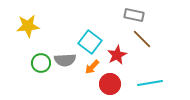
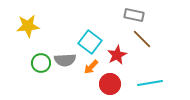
orange arrow: moved 1 px left
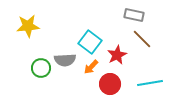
green circle: moved 5 px down
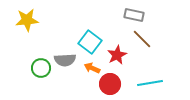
yellow star: moved 1 px left, 6 px up
orange arrow: moved 1 px right, 1 px down; rotated 70 degrees clockwise
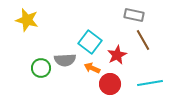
yellow star: rotated 20 degrees clockwise
brown line: moved 1 px right, 1 px down; rotated 15 degrees clockwise
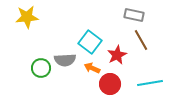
yellow star: moved 3 px up; rotated 20 degrees counterclockwise
brown line: moved 2 px left
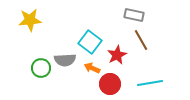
yellow star: moved 3 px right, 3 px down
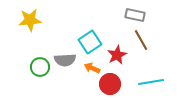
gray rectangle: moved 1 px right
cyan square: rotated 20 degrees clockwise
green circle: moved 1 px left, 1 px up
cyan line: moved 1 px right, 1 px up
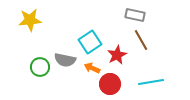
gray semicircle: rotated 15 degrees clockwise
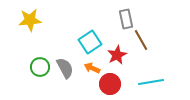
gray rectangle: moved 9 px left, 4 px down; rotated 66 degrees clockwise
gray semicircle: moved 8 px down; rotated 130 degrees counterclockwise
